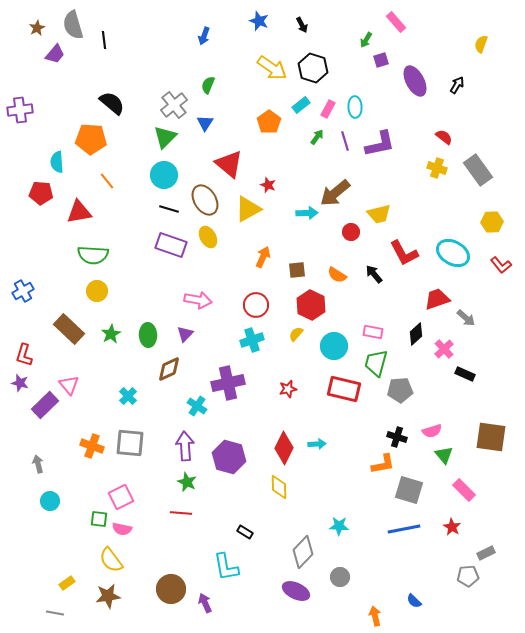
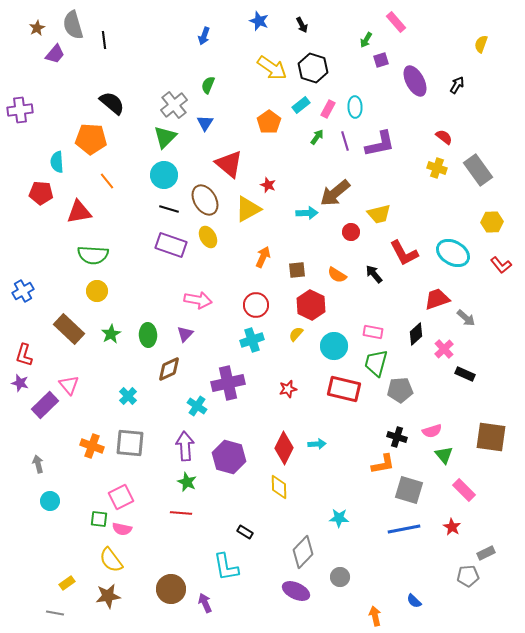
cyan star at (339, 526): moved 8 px up
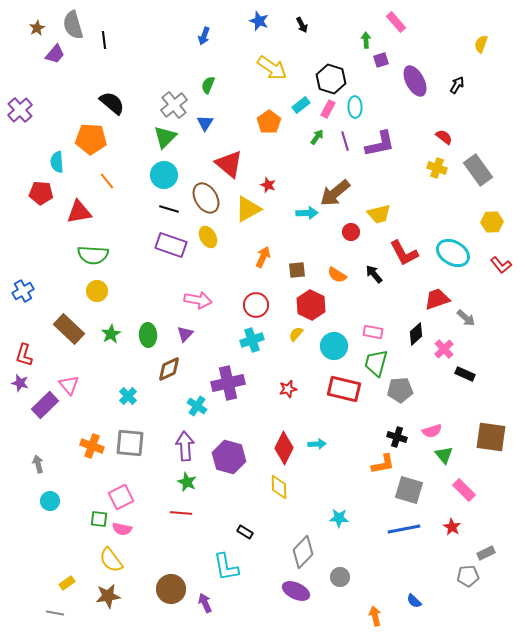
green arrow at (366, 40): rotated 147 degrees clockwise
black hexagon at (313, 68): moved 18 px right, 11 px down
purple cross at (20, 110): rotated 35 degrees counterclockwise
brown ellipse at (205, 200): moved 1 px right, 2 px up
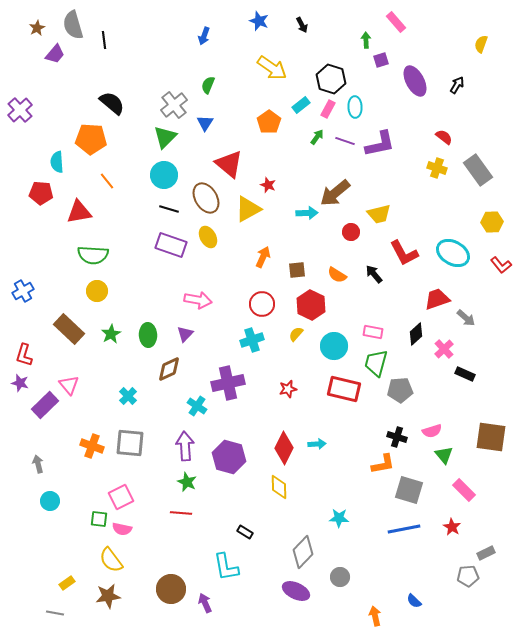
purple line at (345, 141): rotated 54 degrees counterclockwise
red circle at (256, 305): moved 6 px right, 1 px up
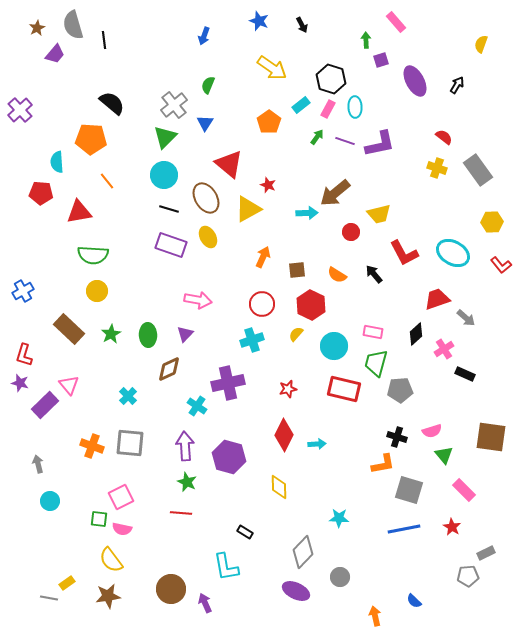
pink cross at (444, 349): rotated 12 degrees clockwise
red diamond at (284, 448): moved 13 px up
gray line at (55, 613): moved 6 px left, 15 px up
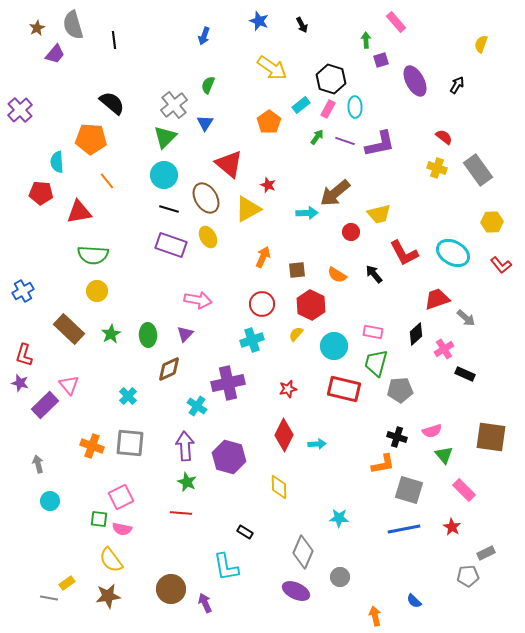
black line at (104, 40): moved 10 px right
gray diamond at (303, 552): rotated 20 degrees counterclockwise
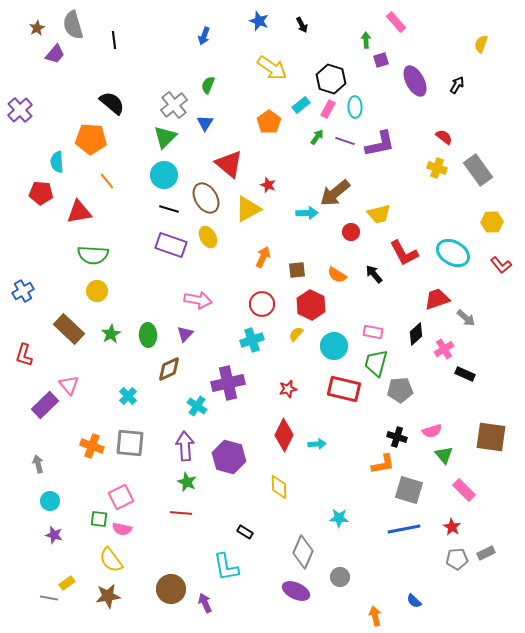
purple star at (20, 383): moved 34 px right, 152 px down
gray pentagon at (468, 576): moved 11 px left, 17 px up
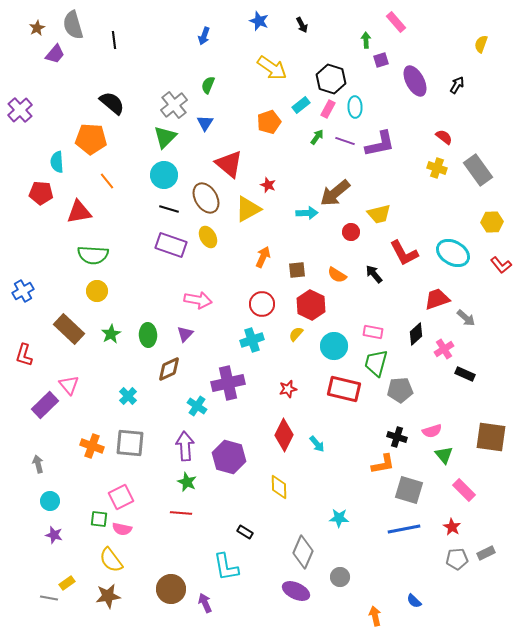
orange pentagon at (269, 122): rotated 15 degrees clockwise
cyan arrow at (317, 444): rotated 54 degrees clockwise
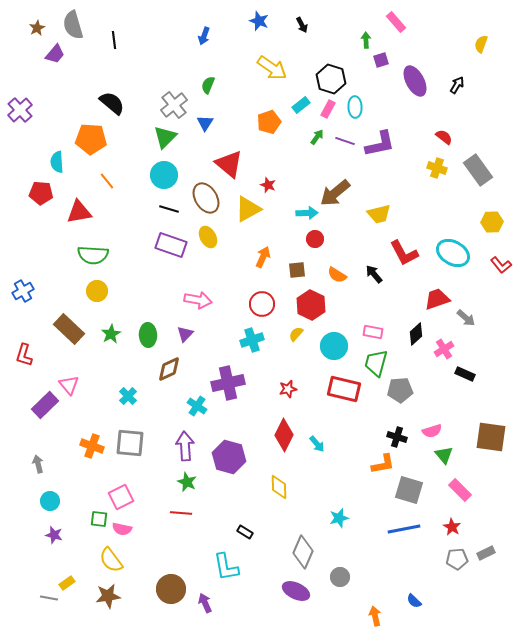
red circle at (351, 232): moved 36 px left, 7 px down
pink rectangle at (464, 490): moved 4 px left
cyan star at (339, 518): rotated 18 degrees counterclockwise
